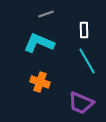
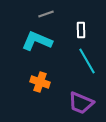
white rectangle: moved 3 px left
cyan L-shape: moved 2 px left, 2 px up
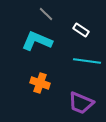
gray line: rotated 63 degrees clockwise
white rectangle: rotated 56 degrees counterclockwise
cyan line: rotated 52 degrees counterclockwise
orange cross: moved 1 px down
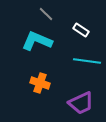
purple trapezoid: rotated 48 degrees counterclockwise
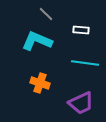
white rectangle: rotated 28 degrees counterclockwise
cyan line: moved 2 px left, 2 px down
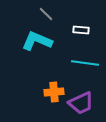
orange cross: moved 14 px right, 9 px down; rotated 24 degrees counterclockwise
